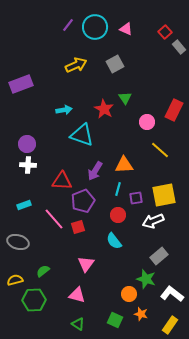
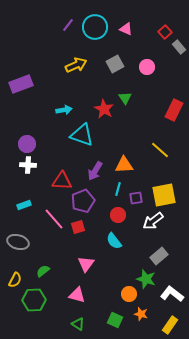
pink circle at (147, 122): moved 55 px up
white arrow at (153, 221): rotated 15 degrees counterclockwise
yellow semicircle at (15, 280): rotated 133 degrees clockwise
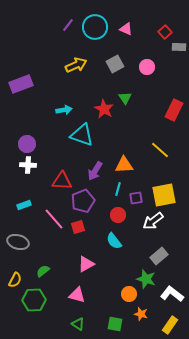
gray rectangle at (179, 47): rotated 48 degrees counterclockwise
pink triangle at (86, 264): rotated 24 degrees clockwise
green square at (115, 320): moved 4 px down; rotated 14 degrees counterclockwise
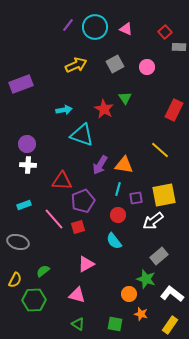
orange triangle at (124, 165): rotated 12 degrees clockwise
purple arrow at (95, 171): moved 5 px right, 6 px up
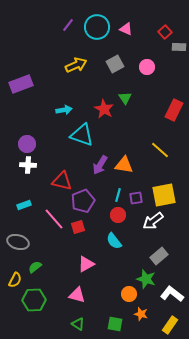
cyan circle at (95, 27): moved 2 px right
red triangle at (62, 181): rotated 10 degrees clockwise
cyan line at (118, 189): moved 6 px down
green semicircle at (43, 271): moved 8 px left, 4 px up
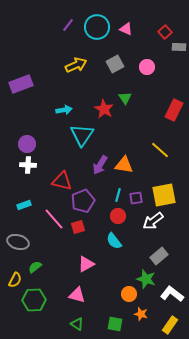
cyan triangle at (82, 135): rotated 45 degrees clockwise
red circle at (118, 215): moved 1 px down
green triangle at (78, 324): moved 1 px left
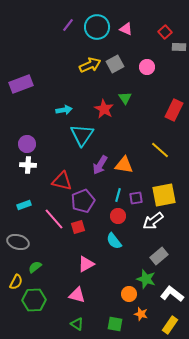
yellow arrow at (76, 65): moved 14 px right
yellow semicircle at (15, 280): moved 1 px right, 2 px down
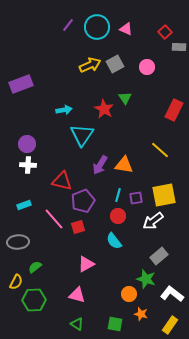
gray ellipse at (18, 242): rotated 20 degrees counterclockwise
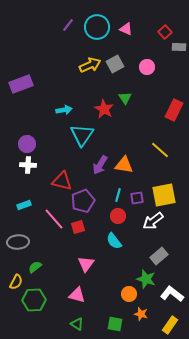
purple square at (136, 198): moved 1 px right
pink triangle at (86, 264): rotated 24 degrees counterclockwise
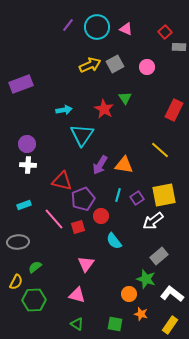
purple square at (137, 198): rotated 24 degrees counterclockwise
purple pentagon at (83, 201): moved 2 px up
red circle at (118, 216): moved 17 px left
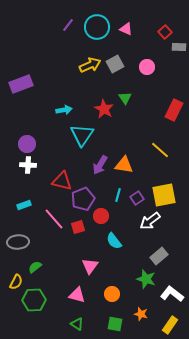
white arrow at (153, 221): moved 3 px left
pink triangle at (86, 264): moved 4 px right, 2 px down
orange circle at (129, 294): moved 17 px left
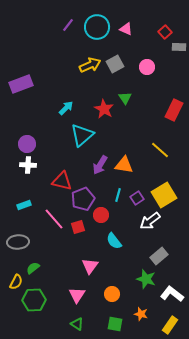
cyan arrow at (64, 110): moved 2 px right, 2 px up; rotated 35 degrees counterclockwise
cyan triangle at (82, 135): rotated 15 degrees clockwise
yellow square at (164, 195): rotated 20 degrees counterclockwise
red circle at (101, 216): moved 1 px up
green semicircle at (35, 267): moved 2 px left, 1 px down
pink triangle at (77, 295): rotated 48 degrees clockwise
